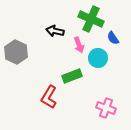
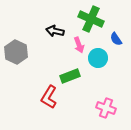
blue semicircle: moved 3 px right, 1 px down
green rectangle: moved 2 px left
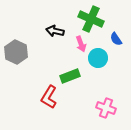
pink arrow: moved 2 px right, 1 px up
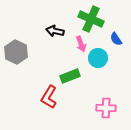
pink cross: rotated 18 degrees counterclockwise
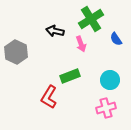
green cross: rotated 35 degrees clockwise
cyan circle: moved 12 px right, 22 px down
pink cross: rotated 18 degrees counterclockwise
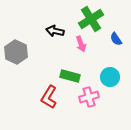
green rectangle: rotated 36 degrees clockwise
cyan circle: moved 3 px up
pink cross: moved 17 px left, 11 px up
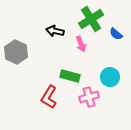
blue semicircle: moved 5 px up; rotated 16 degrees counterclockwise
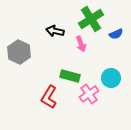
blue semicircle: rotated 64 degrees counterclockwise
gray hexagon: moved 3 px right
cyan circle: moved 1 px right, 1 px down
pink cross: moved 3 px up; rotated 18 degrees counterclockwise
